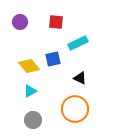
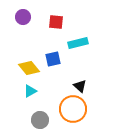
purple circle: moved 3 px right, 5 px up
cyan rectangle: rotated 12 degrees clockwise
yellow diamond: moved 2 px down
black triangle: moved 8 px down; rotated 16 degrees clockwise
orange circle: moved 2 px left
gray circle: moved 7 px right
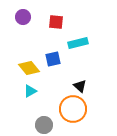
gray circle: moved 4 px right, 5 px down
